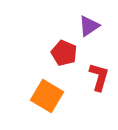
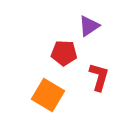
red pentagon: rotated 20 degrees counterclockwise
orange square: moved 1 px right, 1 px up
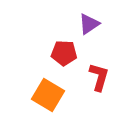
purple triangle: moved 2 px up
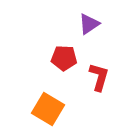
red pentagon: moved 5 px down
orange square: moved 14 px down
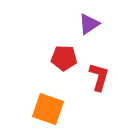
orange square: rotated 12 degrees counterclockwise
